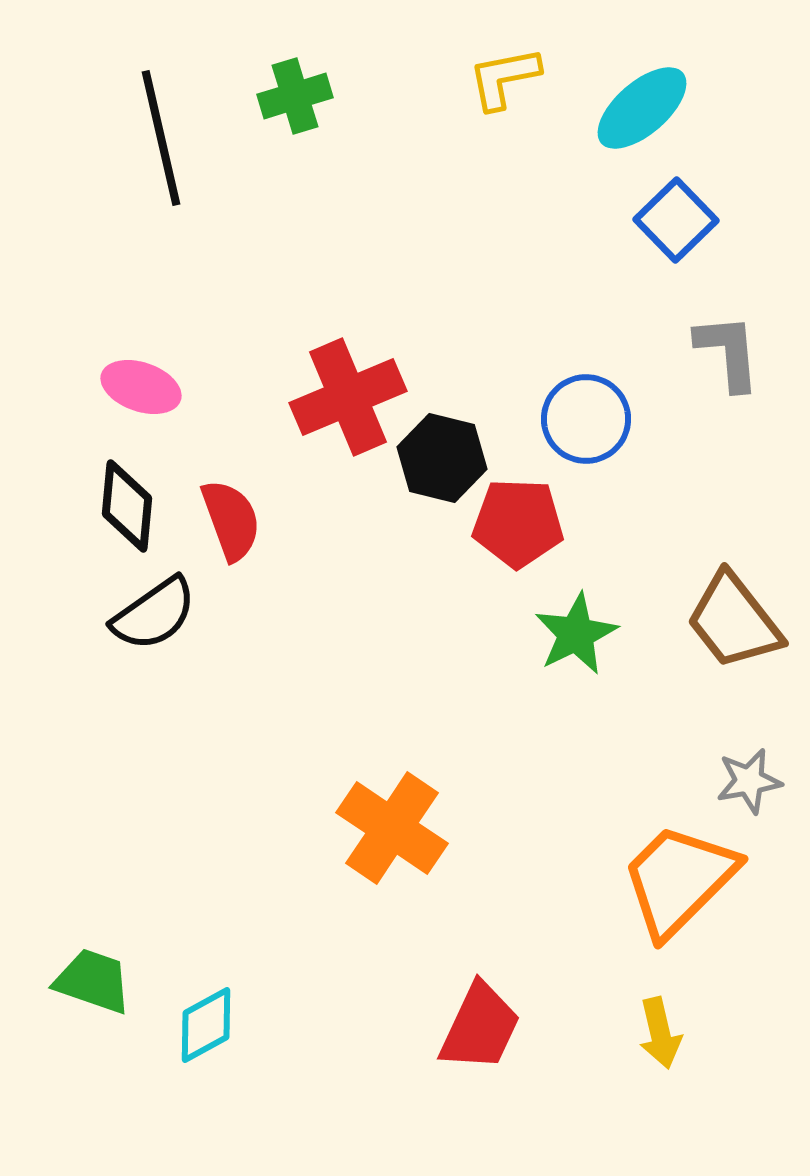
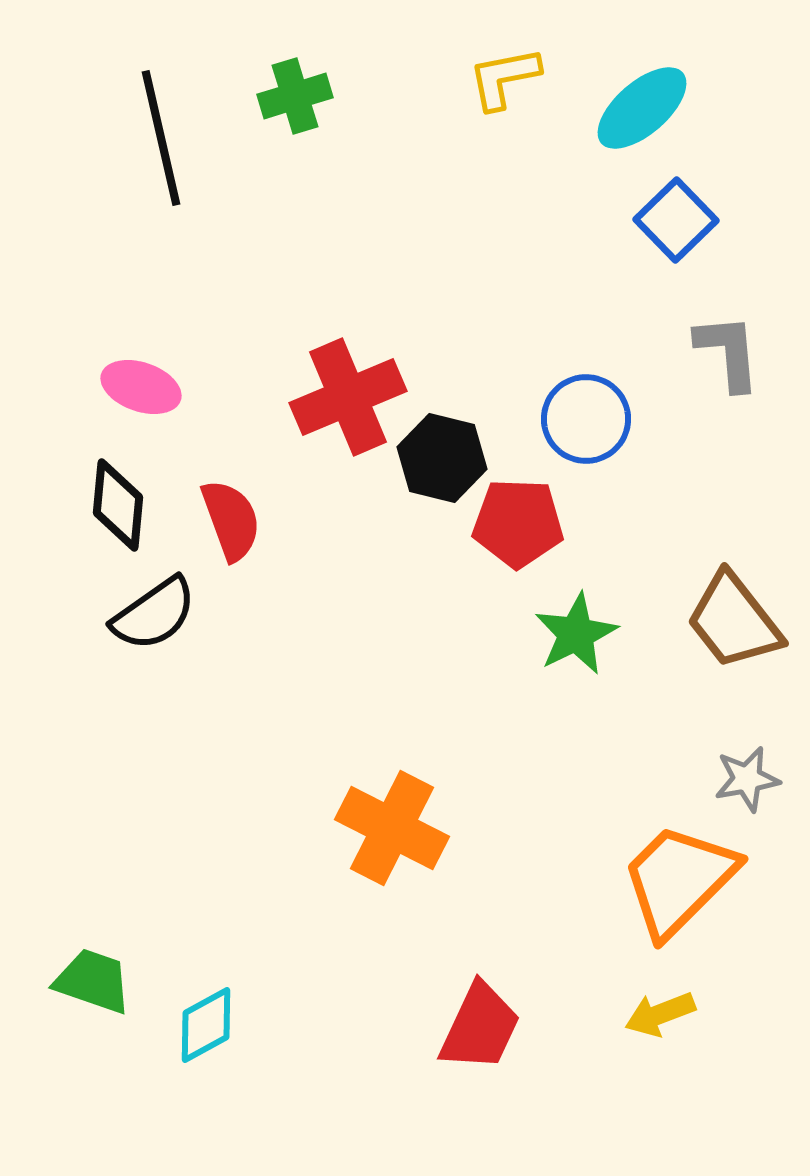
black diamond: moved 9 px left, 1 px up
gray star: moved 2 px left, 2 px up
orange cross: rotated 7 degrees counterclockwise
yellow arrow: moved 19 px up; rotated 82 degrees clockwise
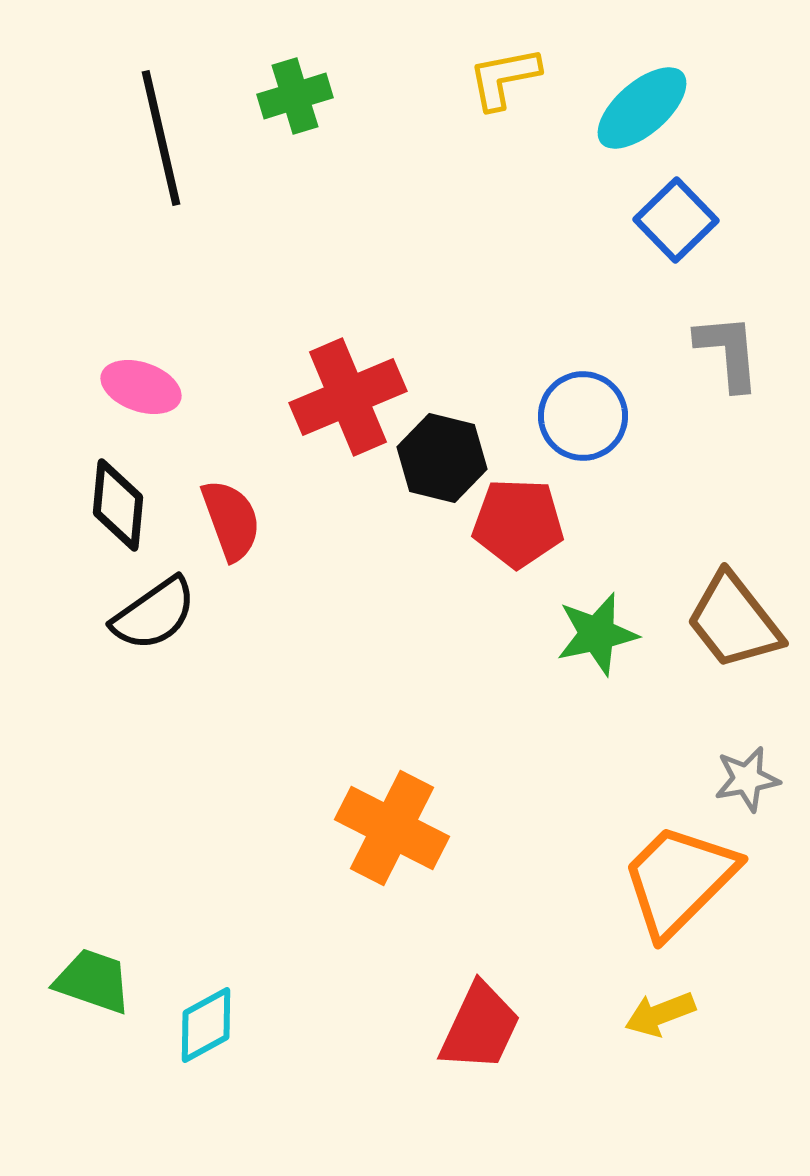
blue circle: moved 3 px left, 3 px up
green star: moved 21 px right; rotated 14 degrees clockwise
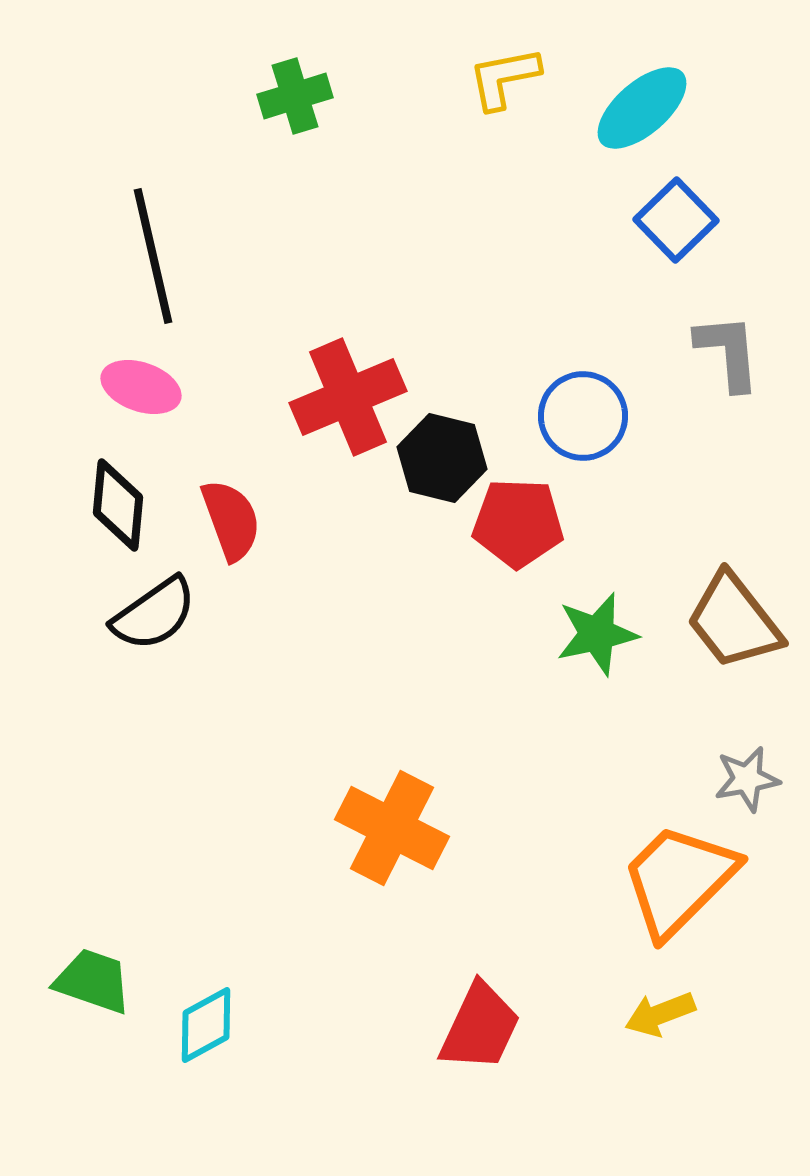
black line: moved 8 px left, 118 px down
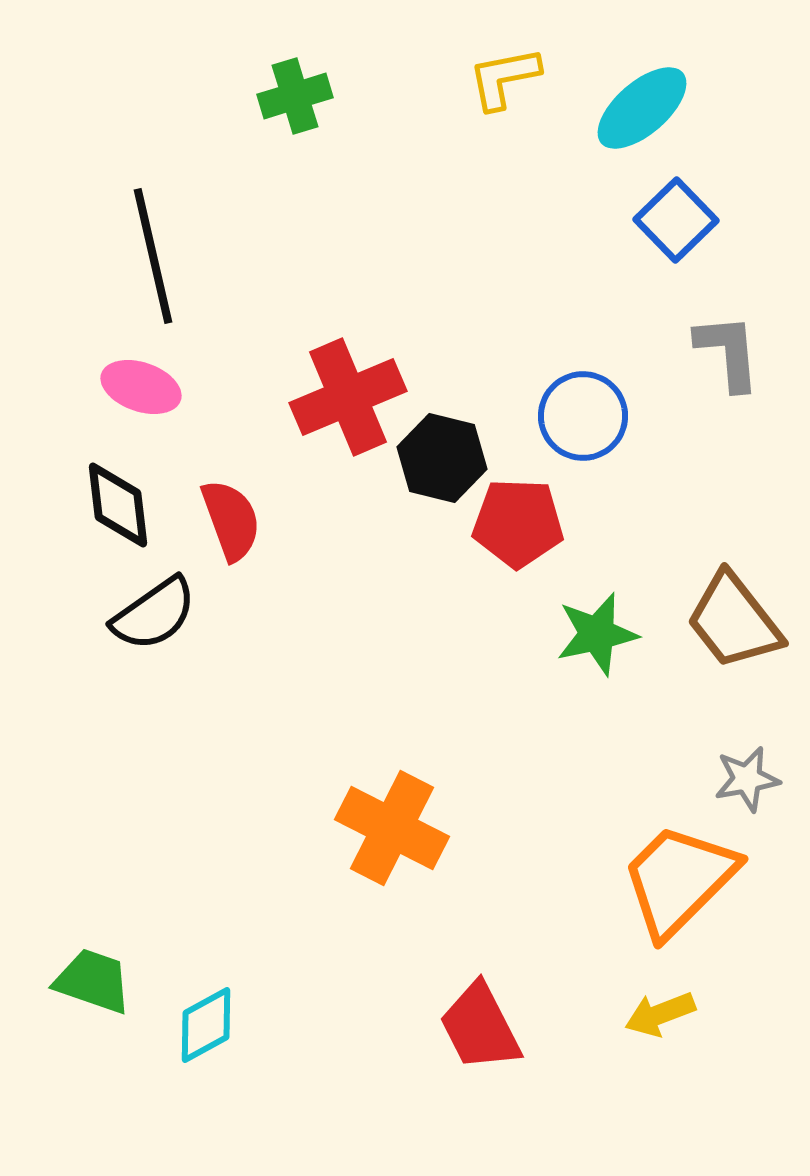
black diamond: rotated 12 degrees counterclockwise
red trapezoid: rotated 128 degrees clockwise
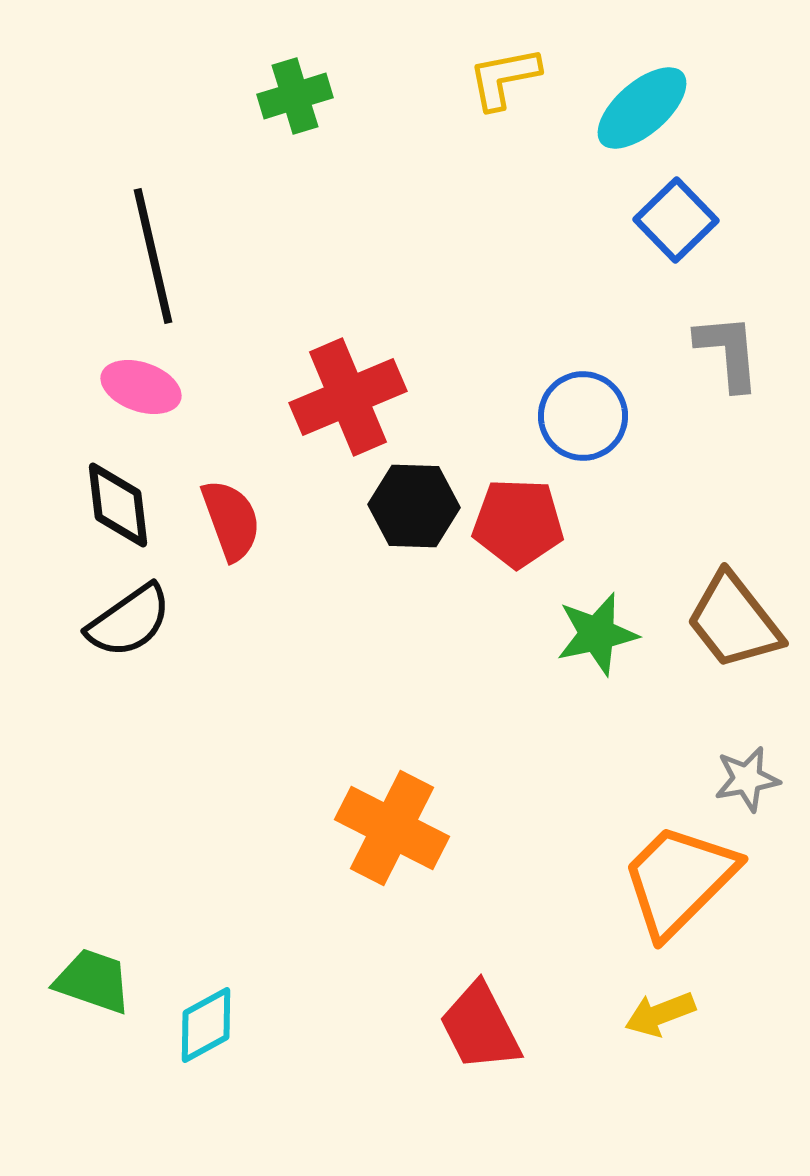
black hexagon: moved 28 px left, 48 px down; rotated 12 degrees counterclockwise
black semicircle: moved 25 px left, 7 px down
